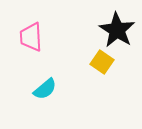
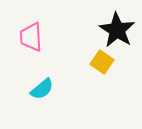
cyan semicircle: moved 3 px left
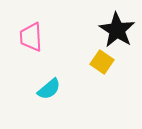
cyan semicircle: moved 7 px right
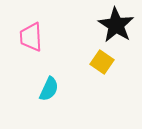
black star: moved 1 px left, 5 px up
cyan semicircle: rotated 25 degrees counterclockwise
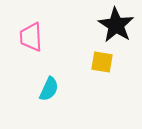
yellow square: rotated 25 degrees counterclockwise
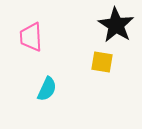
cyan semicircle: moved 2 px left
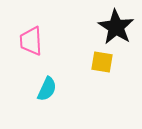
black star: moved 2 px down
pink trapezoid: moved 4 px down
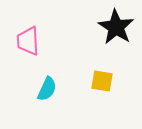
pink trapezoid: moved 3 px left
yellow square: moved 19 px down
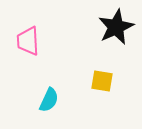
black star: rotated 15 degrees clockwise
cyan semicircle: moved 2 px right, 11 px down
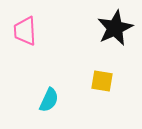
black star: moved 1 px left, 1 px down
pink trapezoid: moved 3 px left, 10 px up
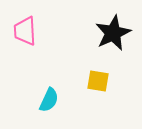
black star: moved 2 px left, 5 px down
yellow square: moved 4 px left
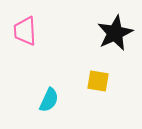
black star: moved 2 px right
